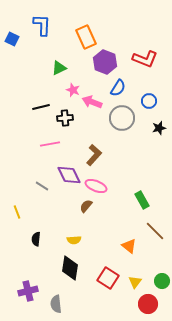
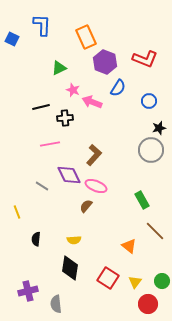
gray circle: moved 29 px right, 32 px down
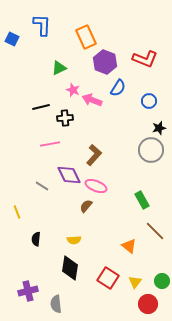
pink arrow: moved 2 px up
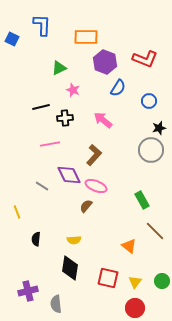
orange rectangle: rotated 65 degrees counterclockwise
pink arrow: moved 11 px right, 20 px down; rotated 18 degrees clockwise
red square: rotated 20 degrees counterclockwise
red circle: moved 13 px left, 4 px down
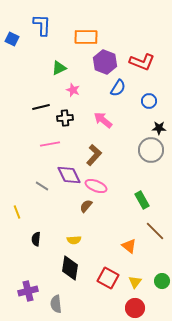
red L-shape: moved 3 px left, 3 px down
black star: rotated 16 degrees clockwise
red square: rotated 15 degrees clockwise
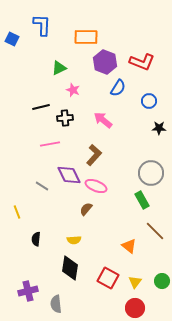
gray circle: moved 23 px down
brown semicircle: moved 3 px down
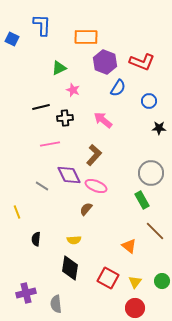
purple cross: moved 2 px left, 2 px down
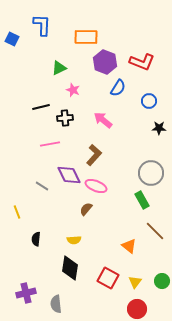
red circle: moved 2 px right, 1 px down
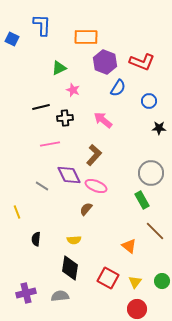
gray semicircle: moved 4 px right, 8 px up; rotated 90 degrees clockwise
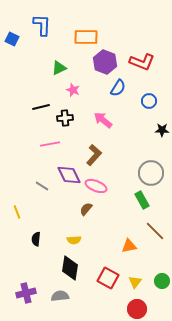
black star: moved 3 px right, 2 px down
orange triangle: rotated 49 degrees counterclockwise
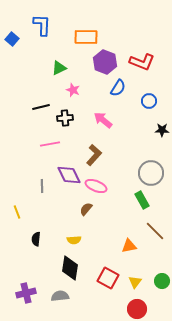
blue square: rotated 16 degrees clockwise
gray line: rotated 56 degrees clockwise
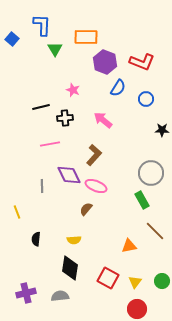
green triangle: moved 4 px left, 19 px up; rotated 35 degrees counterclockwise
blue circle: moved 3 px left, 2 px up
